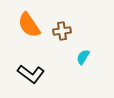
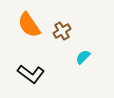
brown cross: rotated 24 degrees counterclockwise
cyan semicircle: rotated 14 degrees clockwise
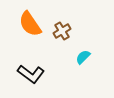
orange semicircle: moved 1 px right, 1 px up
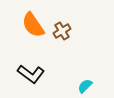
orange semicircle: moved 3 px right, 1 px down
cyan semicircle: moved 2 px right, 29 px down
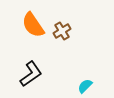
black L-shape: rotated 72 degrees counterclockwise
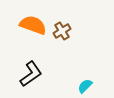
orange semicircle: rotated 144 degrees clockwise
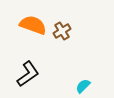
black L-shape: moved 3 px left
cyan semicircle: moved 2 px left
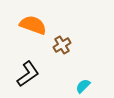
brown cross: moved 14 px down
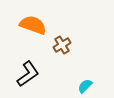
cyan semicircle: moved 2 px right
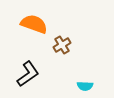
orange semicircle: moved 1 px right, 1 px up
cyan semicircle: rotated 133 degrees counterclockwise
